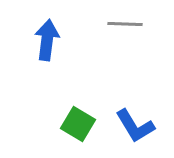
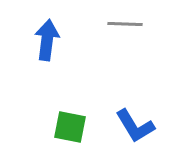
green square: moved 8 px left, 3 px down; rotated 20 degrees counterclockwise
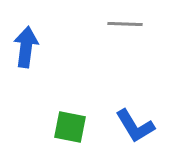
blue arrow: moved 21 px left, 7 px down
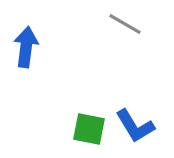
gray line: rotated 28 degrees clockwise
green square: moved 19 px right, 2 px down
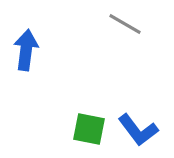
blue arrow: moved 3 px down
blue L-shape: moved 3 px right, 4 px down; rotated 6 degrees counterclockwise
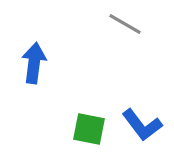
blue arrow: moved 8 px right, 13 px down
blue L-shape: moved 4 px right, 5 px up
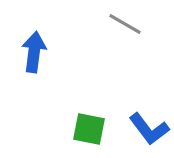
blue arrow: moved 11 px up
blue L-shape: moved 7 px right, 4 px down
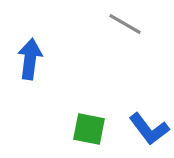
blue arrow: moved 4 px left, 7 px down
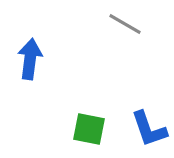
blue L-shape: rotated 18 degrees clockwise
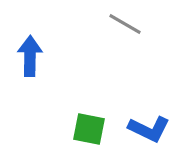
blue arrow: moved 3 px up; rotated 6 degrees counterclockwise
blue L-shape: rotated 45 degrees counterclockwise
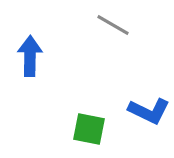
gray line: moved 12 px left, 1 px down
blue L-shape: moved 18 px up
